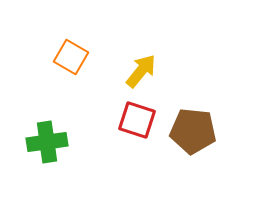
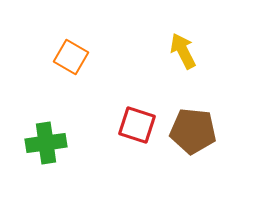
yellow arrow: moved 42 px right, 20 px up; rotated 66 degrees counterclockwise
red square: moved 5 px down
green cross: moved 1 px left, 1 px down
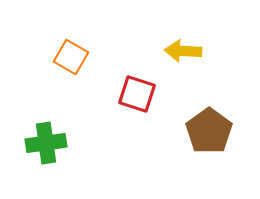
yellow arrow: rotated 60 degrees counterclockwise
red square: moved 31 px up
brown pentagon: moved 16 px right; rotated 30 degrees clockwise
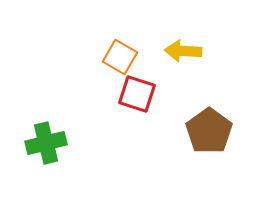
orange square: moved 49 px right
green cross: rotated 6 degrees counterclockwise
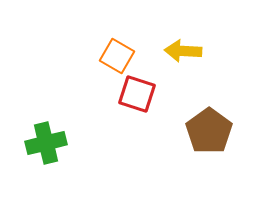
orange square: moved 3 px left, 1 px up
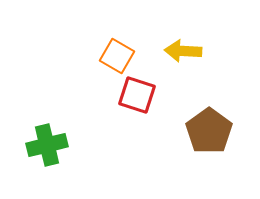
red square: moved 1 px down
green cross: moved 1 px right, 2 px down
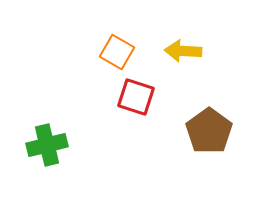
orange square: moved 4 px up
red square: moved 1 px left, 2 px down
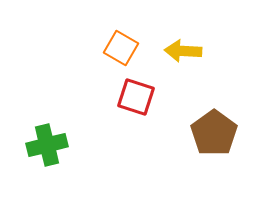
orange square: moved 4 px right, 4 px up
brown pentagon: moved 5 px right, 2 px down
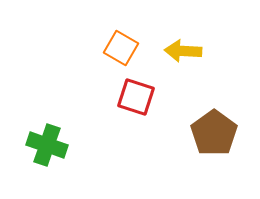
green cross: rotated 33 degrees clockwise
